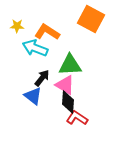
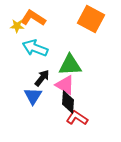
orange L-shape: moved 14 px left, 14 px up
blue triangle: rotated 24 degrees clockwise
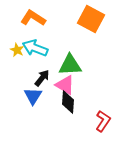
yellow star: moved 24 px down; rotated 24 degrees clockwise
red L-shape: moved 26 px right, 3 px down; rotated 90 degrees clockwise
